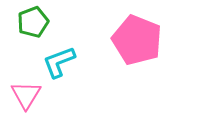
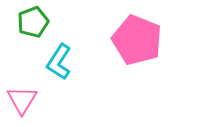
cyan L-shape: rotated 36 degrees counterclockwise
pink triangle: moved 4 px left, 5 px down
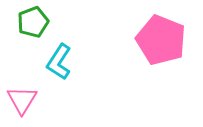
pink pentagon: moved 24 px right
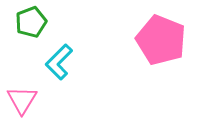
green pentagon: moved 2 px left
cyan L-shape: rotated 12 degrees clockwise
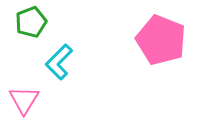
pink triangle: moved 2 px right
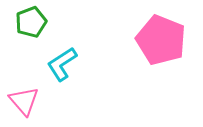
cyan L-shape: moved 3 px right, 2 px down; rotated 12 degrees clockwise
pink triangle: moved 1 px down; rotated 12 degrees counterclockwise
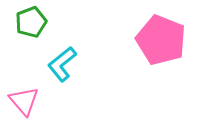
cyan L-shape: rotated 6 degrees counterclockwise
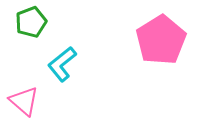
pink pentagon: rotated 18 degrees clockwise
pink triangle: rotated 8 degrees counterclockwise
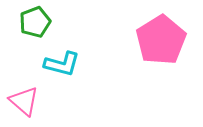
green pentagon: moved 4 px right
cyan L-shape: rotated 126 degrees counterclockwise
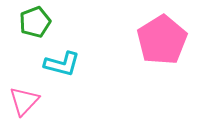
pink pentagon: moved 1 px right
pink triangle: rotated 32 degrees clockwise
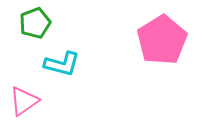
green pentagon: moved 1 px down
pink triangle: rotated 12 degrees clockwise
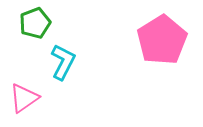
cyan L-shape: moved 1 px right, 2 px up; rotated 78 degrees counterclockwise
pink triangle: moved 3 px up
